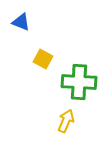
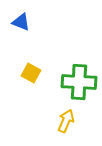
yellow square: moved 12 px left, 14 px down
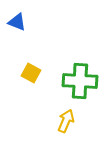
blue triangle: moved 4 px left
green cross: moved 1 px right, 1 px up
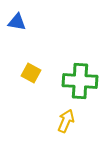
blue triangle: rotated 12 degrees counterclockwise
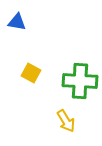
yellow arrow: rotated 125 degrees clockwise
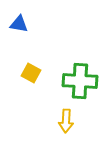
blue triangle: moved 2 px right, 2 px down
yellow arrow: rotated 35 degrees clockwise
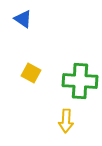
blue triangle: moved 4 px right, 5 px up; rotated 24 degrees clockwise
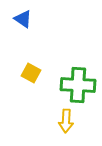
green cross: moved 2 px left, 4 px down
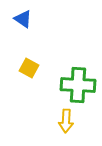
yellow square: moved 2 px left, 5 px up
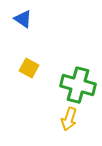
green cross: rotated 12 degrees clockwise
yellow arrow: moved 3 px right, 2 px up; rotated 15 degrees clockwise
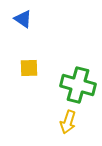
yellow square: rotated 30 degrees counterclockwise
yellow arrow: moved 1 px left, 3 px down
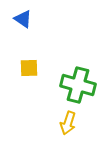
yellow arrow: moved 1 px down
